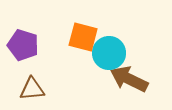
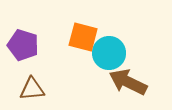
brown arrow: moved 1 px left, 3 px down
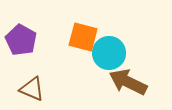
purple pentagon: moved 2 px left, 5 px up; rotated 12 degrees clockwise
brown triangle: rotated 28 degrees clockwise
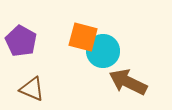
purple pentagon: moved 1 px down
cyan circle: moved 6 px left, 2 px up
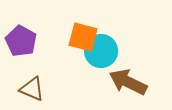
cyan circle: moved 2 px left
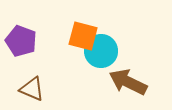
orange square: moved 1 px up
purple pentagon: rotated 8 degrees counterclockwise
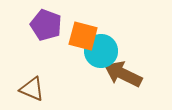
purple pentagon: moved 25 px right, 16 px up
brown arrow: moved 5 px left, 8 px up
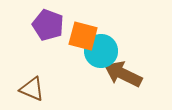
purple pentagon: moved 2 px right
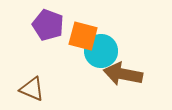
brown arrow: rotated 15 degrees counterclockwise
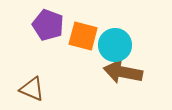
cyan circle: moved 14 px right, 6 px up
brown arrow: moved 2 px up
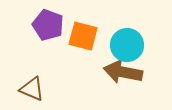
cyan circle: moved 12 px right
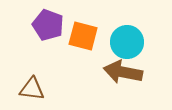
cyan circle: moved 3 px up
brown triangle: rotated 16 degrees counterclockwise
